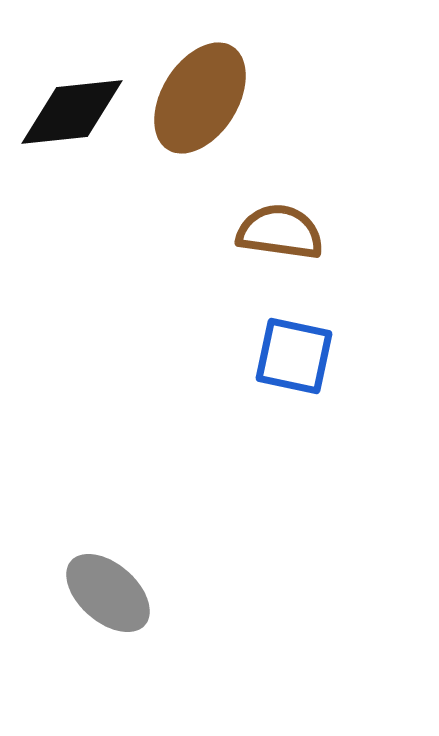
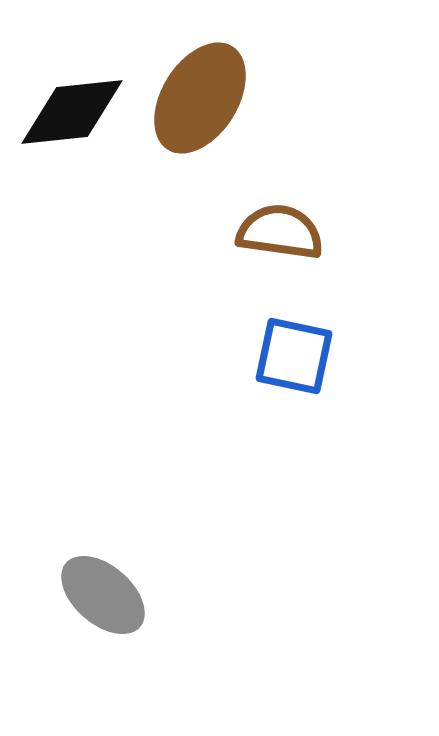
gray ellipse: moved 5 px left, 2 px down
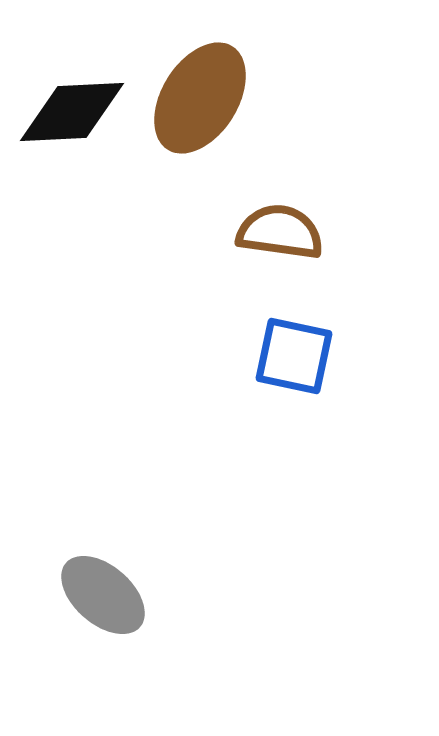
black diamond: rotated 3 degrees clockwise
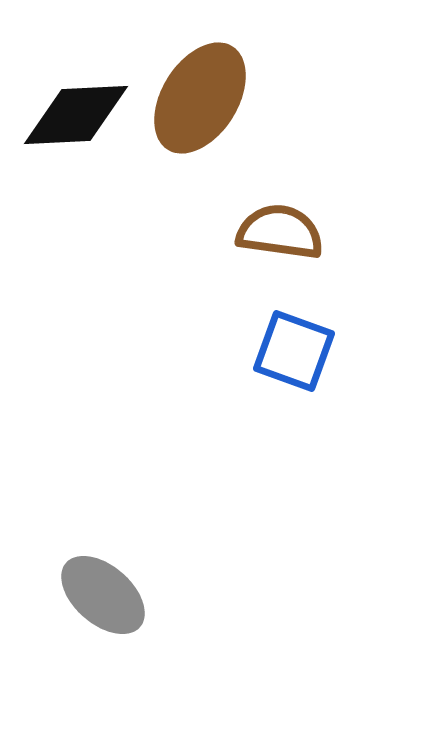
black diamond: moved 4 px right, 3 px down
blue square: moved 5 px up; rotated 8 degrees clockwise
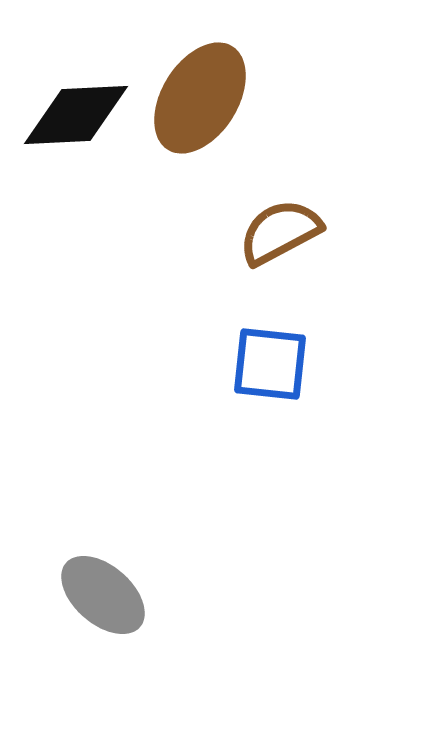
brown semicircle: rotated 36 degrees counterclockwise
blue square: moved 24 px left, 13 px down; rotated 14 degrees counterclockwise
